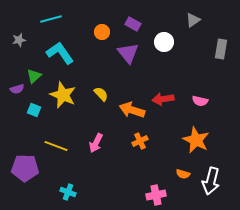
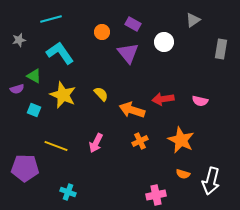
green triangle: rotated 49 degrees counterclockwise
orange star: moved 15 px left
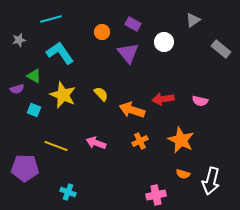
gray rectangle: rotated 60 degrees counterclockwise
pink arrow: rotated 84 degrees clockwise
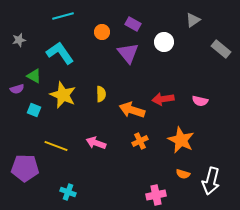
cyan line: moved 12 px right, 3 px up
yellow semicircle: rotated 42 degrees clockwise
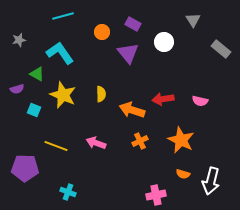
gray triangle: rotated 28 degrees counterclockwise
green triangle: moved 3 px right, 2 px up
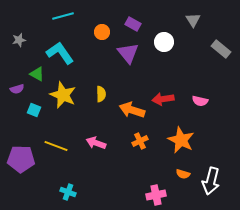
purple pentagon: moved 4 px left, 9 px up
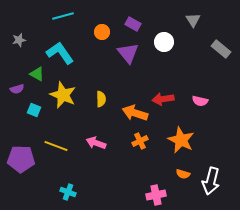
yellow semicircle: moved 5 px down
orange arrow: moved 3 px right, 3 px down
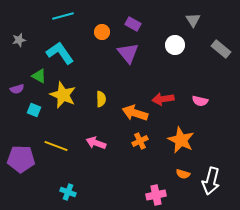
white circle: moved 11 px right, 3 px down
green triangle: moved 2 px right, 2 px down
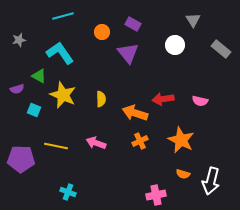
yellow line: rotated 10 degrees counterclockwise
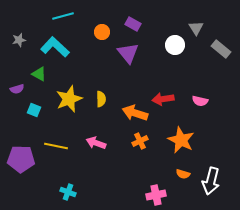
gray triangle: moved 3 px right, 8 px down
cyan L-shape: moved 5 px left, 6 px up; rotated 12 degrees counterclockwise
green triangle: moved 2 px up
yellow star: moved 6 px right, 4 px down; rotated 28 degrees clockwise
